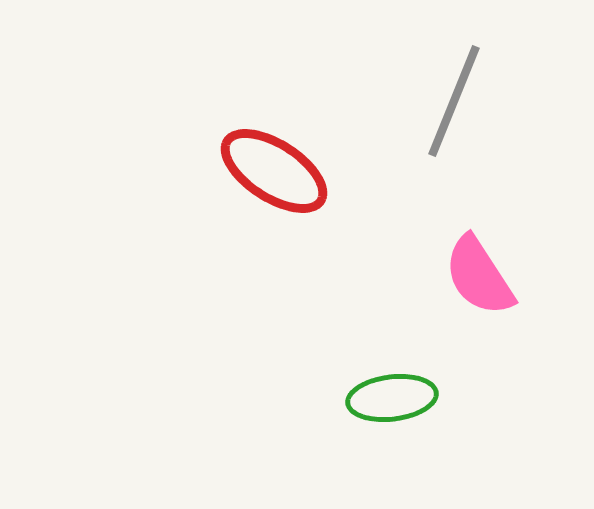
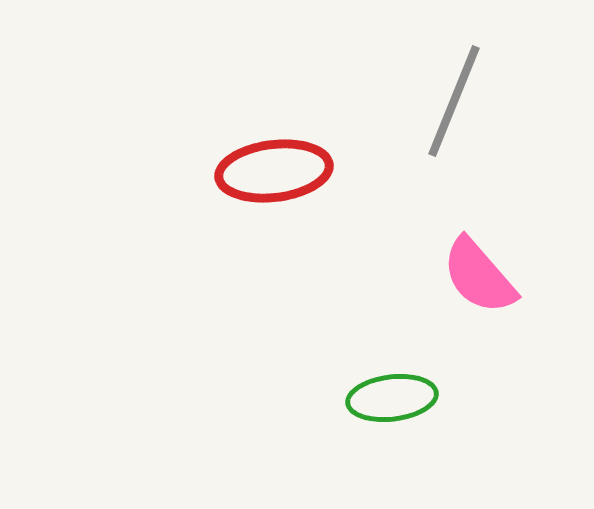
red ellipse: rotated 40 degrees counterclockwise
pink semicircle: rotated 8 degrees counterclockwise
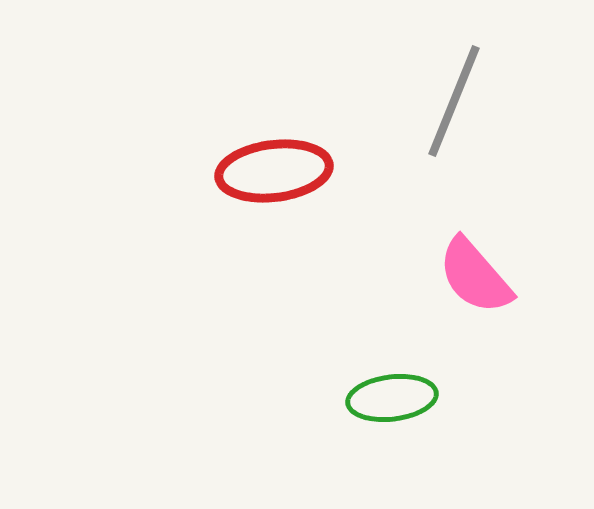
pink semicircle: moved 4 px left
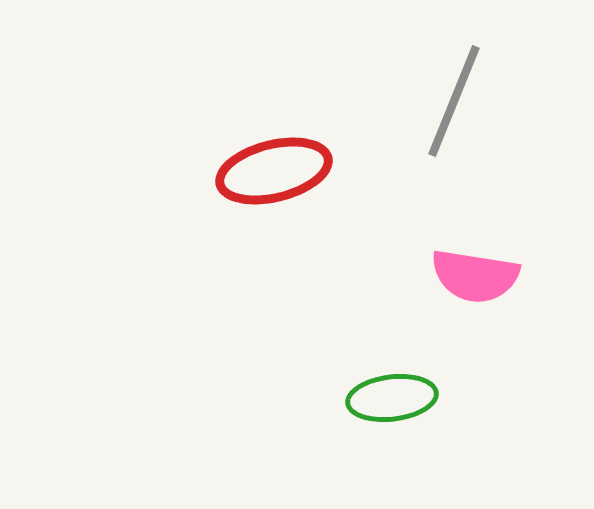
red ellipse: rotated 7 degrees counterclockwise
pink semicircle: rotated 40 degrees counterclockwise
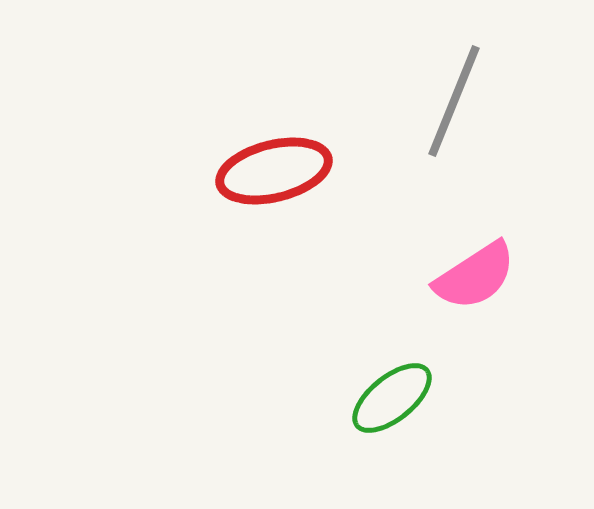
pink semicircle: rotated 42 degrees counterclockwise
green ellipse: rotated 32 degrees counterclockwise
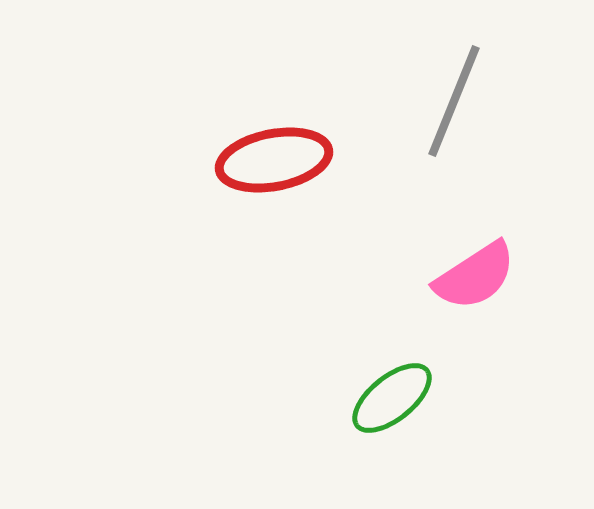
red ellipse: moved 11 px up; rotated 3 degrees clockwise
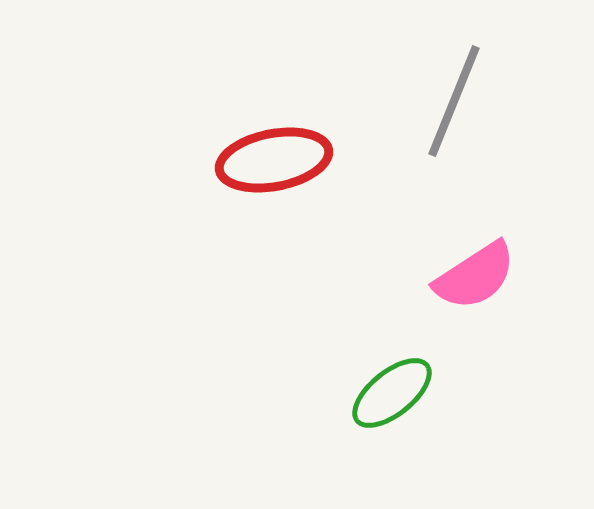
green ellipse: moved 5 px up
